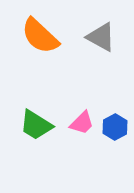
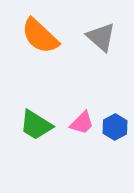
gray triangle: rotated 12 degrees clockwise
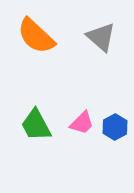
orange semicircle: moved 4 px left
green trapezoid: rotated 30 degrees clockwise
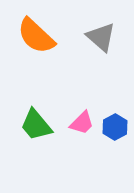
green trapezoid: rotated 12 degrees counterclockwise
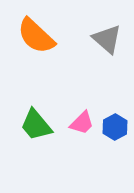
gray triangle: moved 6 px right, 2 px down
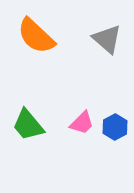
green trapezoid: moved 8 px left
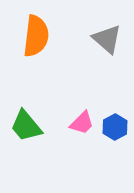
orange semicircle: rotated 126 degrees counterclockwise
green trapezoid: moved 2 px left, 1 px down
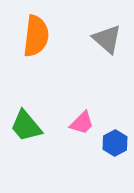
blue hexagon: moved 16 px down
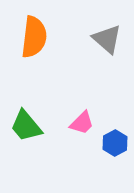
orange semicircle: moved 2 px left, 1 px down
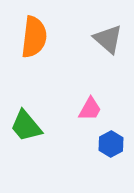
gray triangle: moved 1 px right
pink trapezoid: moved 8 px right, 14 px up; rotated 16 degrees counterclockwise
blue hexagon: moved 4 px left, 1 px down
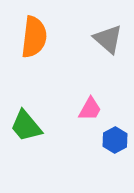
blue hexagon: moved 4 px right, 4 px up
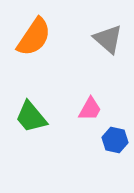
orange semicircle: rotated 27 degrees clockwise
green trapezoid: moved 5 px right, 9 px up
blue hexagon: rotated 20 degrees counterclockwise
